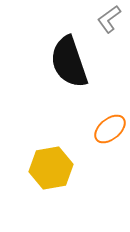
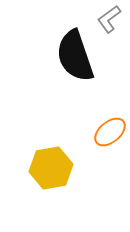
black semicircle: moved 6 px right, 6 px up
orange ellipse: moved 3 px down
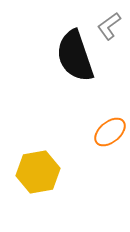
gray L-shape: moved 7 px down
yellow hexagon: moved 13 px left, 4 px down
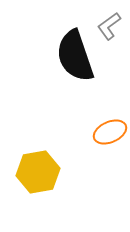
orange ellipse: rotated 16 degrees clockwise
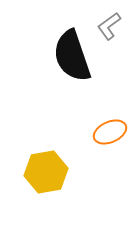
black semicircle: moved 3 px left
yellow hexagon: moved 8 px right
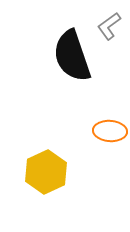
orange ellipse: moved 1 px up; rotated 28 degrees clockwise
yellow hexagon: rotated 15 degrees counterclockwise
